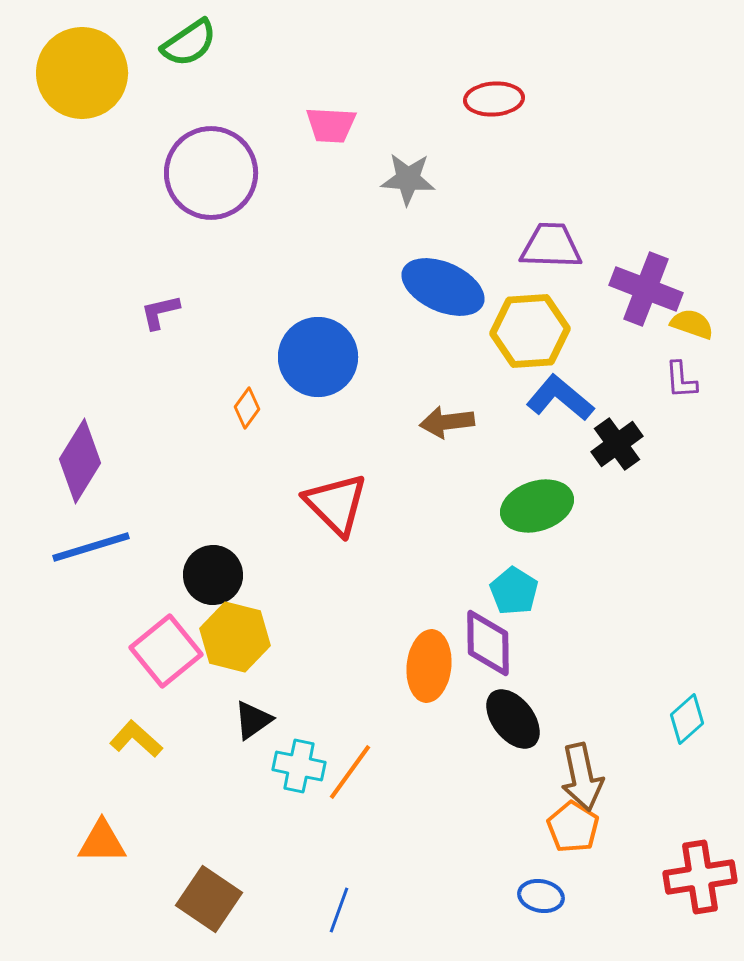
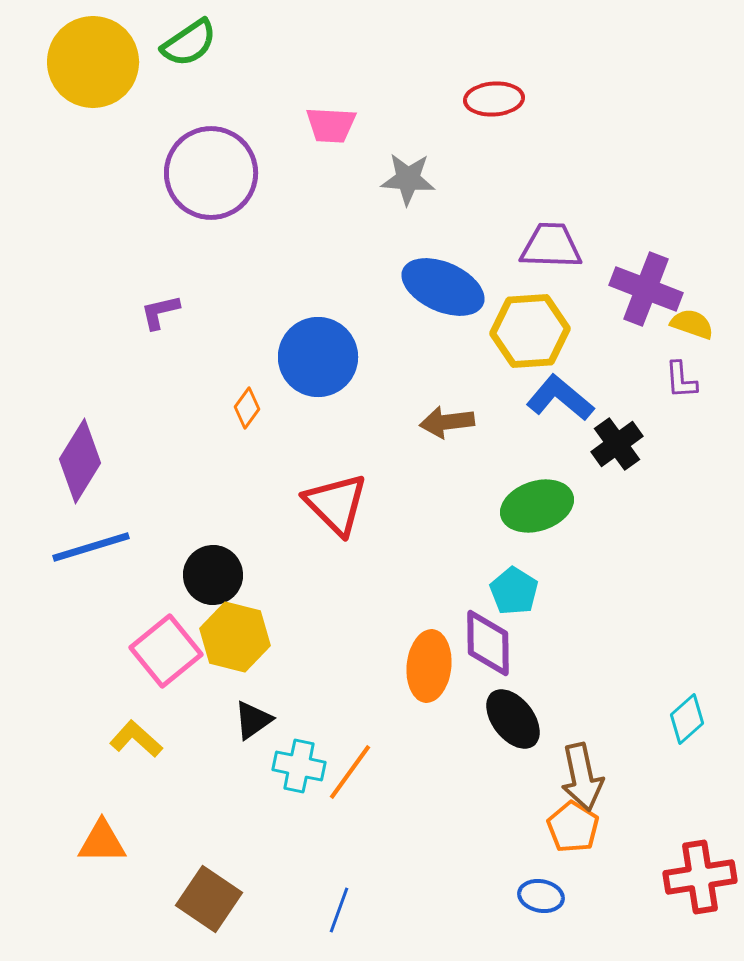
yellow circle at (82, 73): moved 11 px right, 11 px up
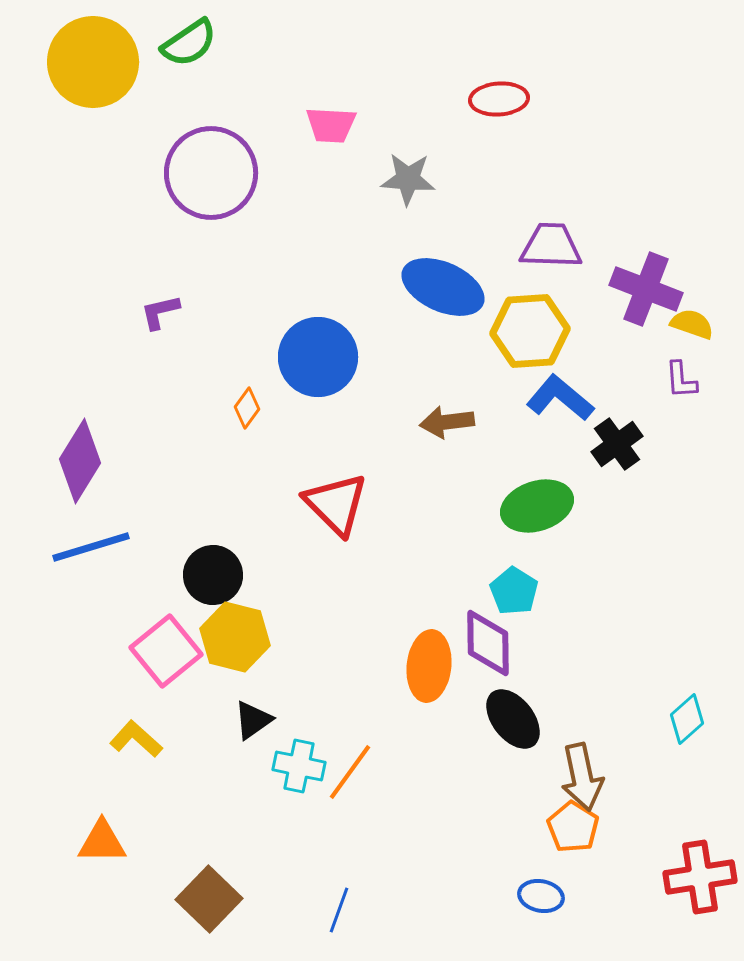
red ellipse at (494, 99): moved 5 px right
brown square at (209, 899): rotated 10 degrees clockwise
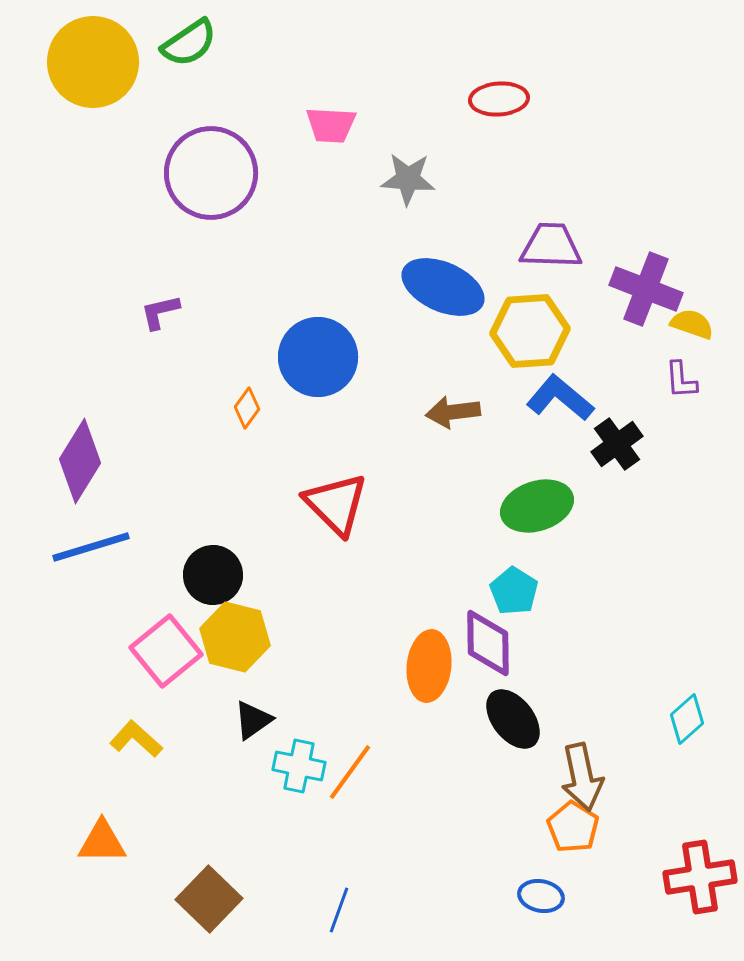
brown arrow at (447, 422): moved 6 px right, 10 px up
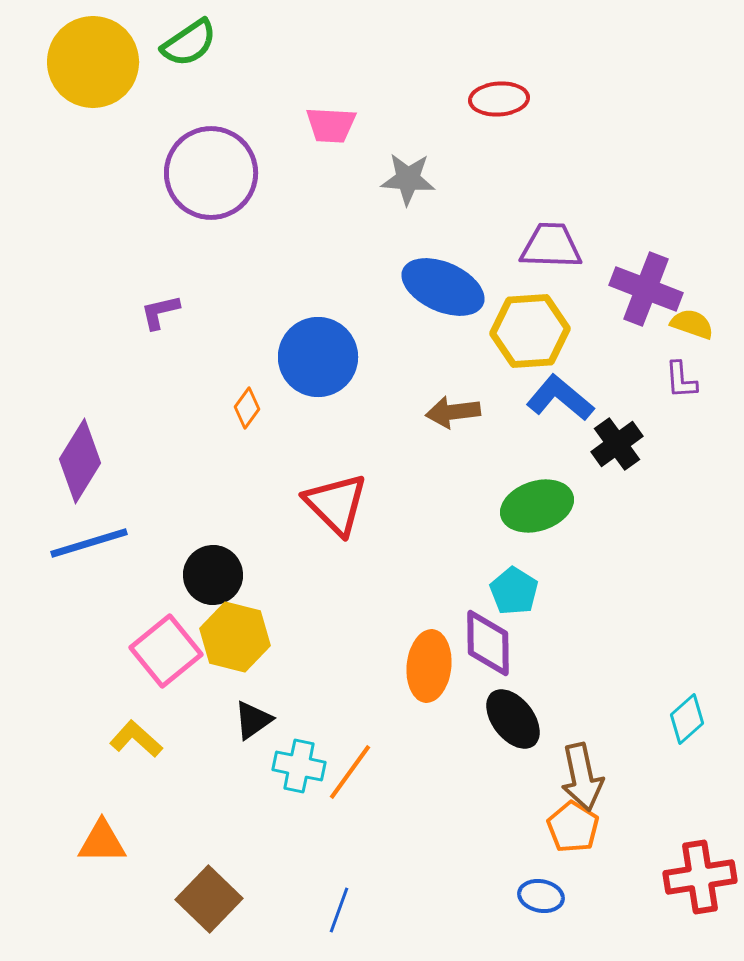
blue line at (91, 547): moved 2 px left, 4 px up
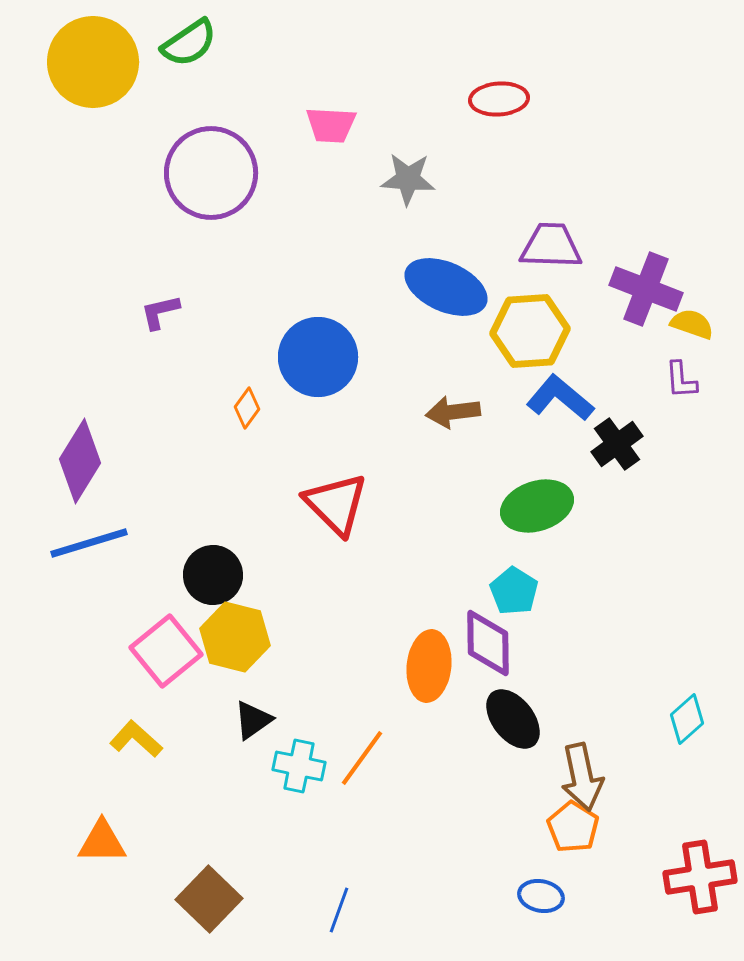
blue ellipse at (443, 287): moved 3 px right
orange line at (350, 772): moved 12 px right, 14 px up
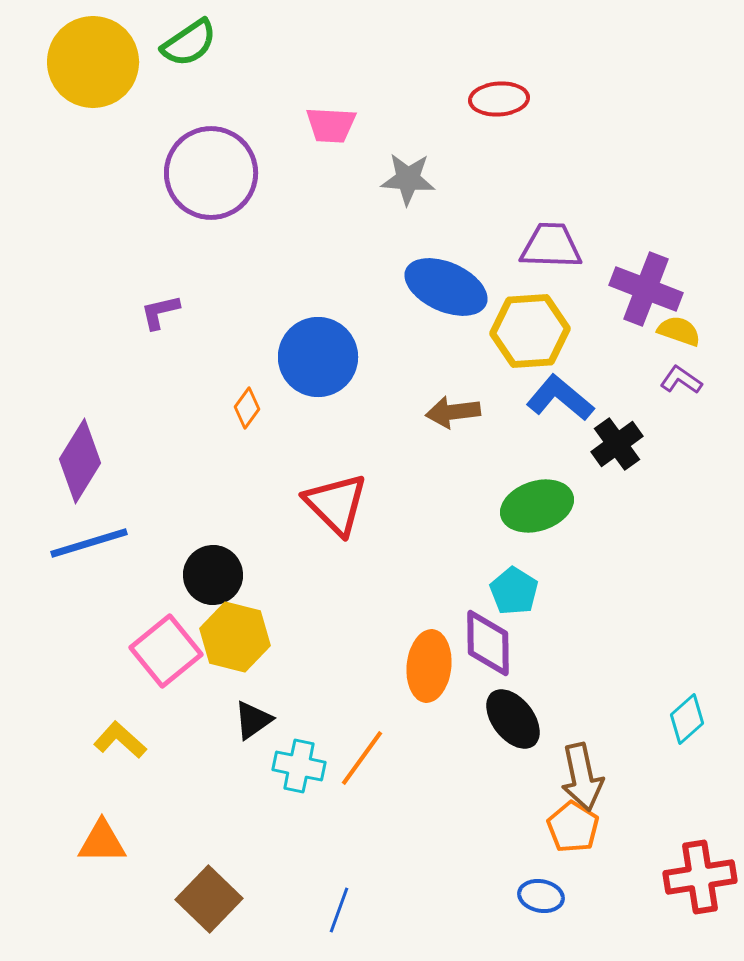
yellow semicircle at (692, 324): moved 13 px left, 7 px down
purple L-shape at (681, 380): rotated 129 degrees clockwise
yellow L-shape at (136, 739): moved 16 px left, 1 px down
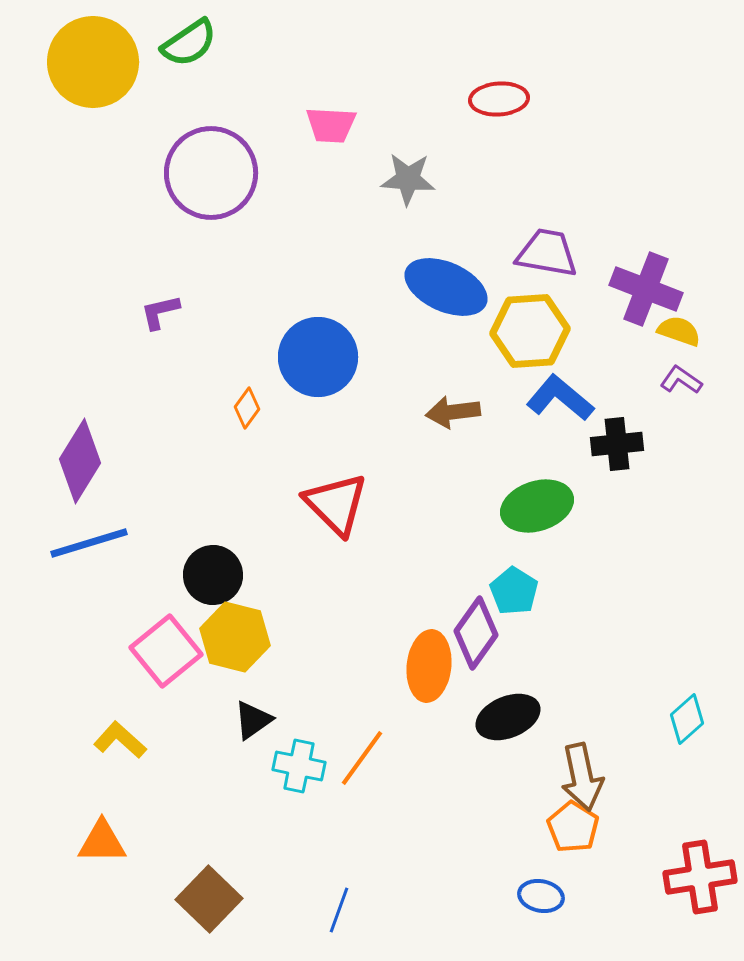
purple trapezoid at (551, 246): moved 4 px left, 7 px down; rotated 8 degrees clockwise
black cross at (617, 444): rotated 30 degrees clockwise
purple diamond at (488, 643): moved 12 px left, 10 px up; rotated 36 degrees clockwise
black ellipse at (513, 719): moved 5 px left, 2 px up; rotated 74 degrees counterclockwise
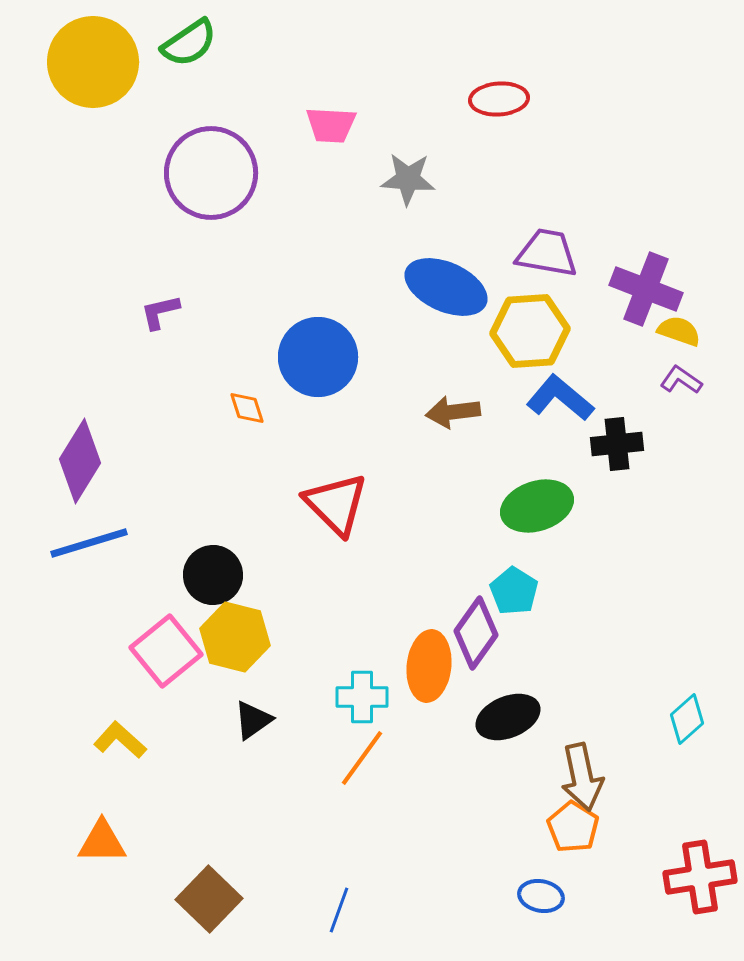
orange diamond at (247, 408): rotated 54 degrees counterclockwise
cyan cross at (299, 766): moved 63 px right, 69 px up; rotated 12 degrees counterclockwise
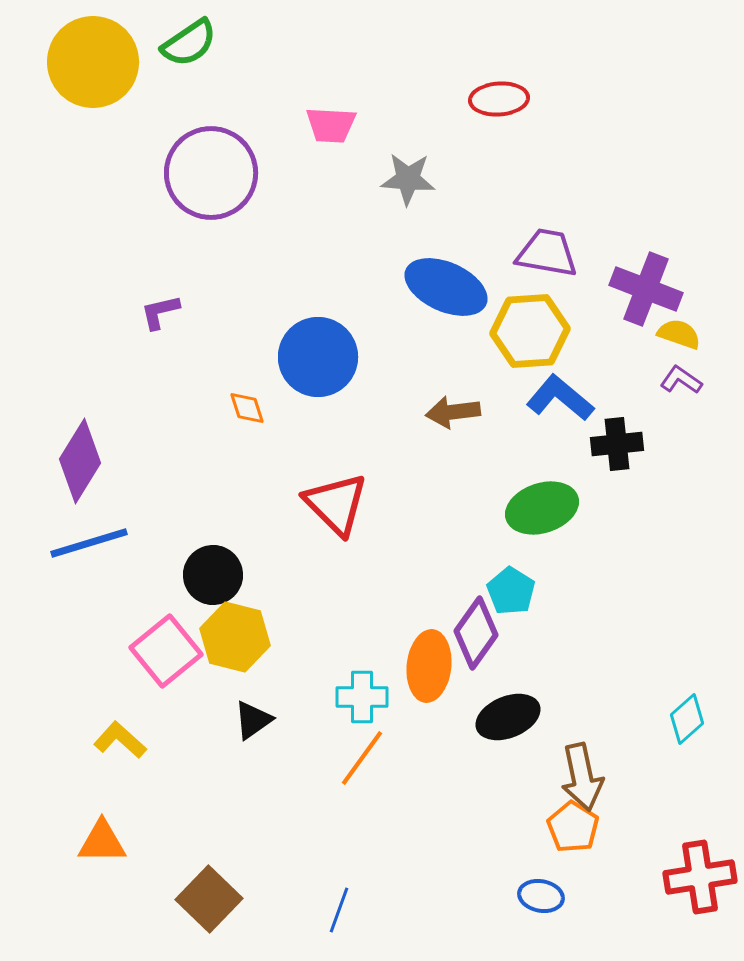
yellow semicircle at (679, 331): moved 3 px down
green ellipse at (537, 506): moved 5 px right, 2 px down
cyan pentagon at (514, 591): moved 3 px left
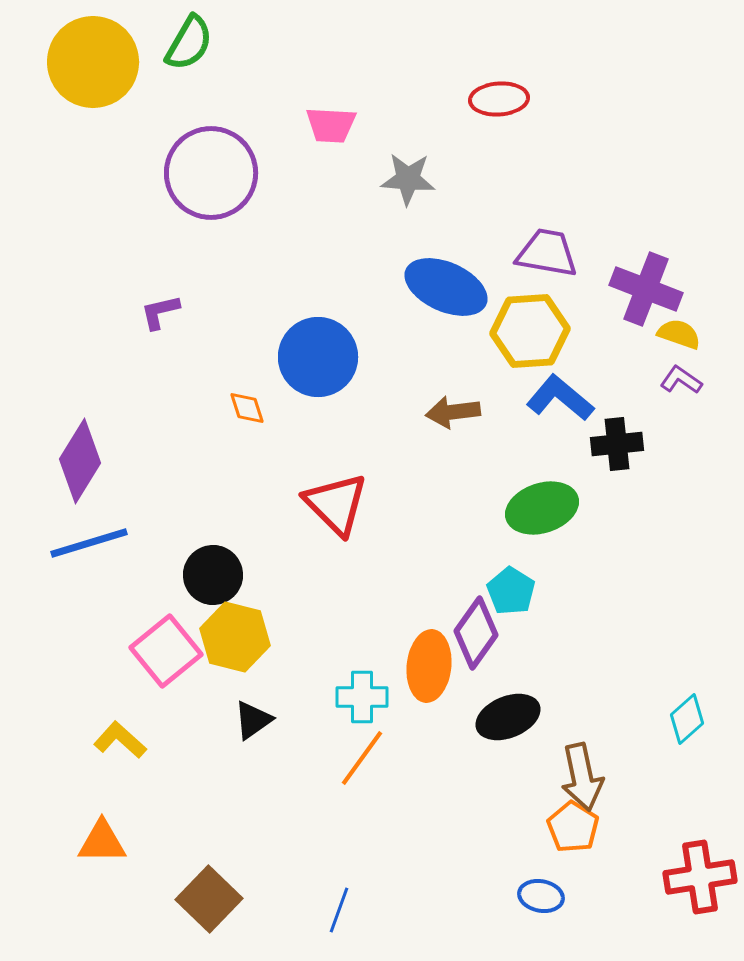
green semicircle at (189, 43): rotated 26 degrees counterclockwise
